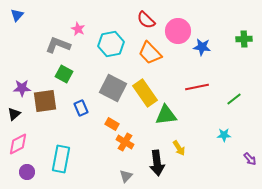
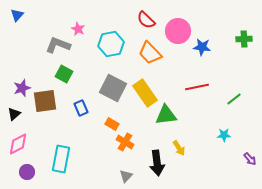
purple star: rotated 18 degrees counterclockwise
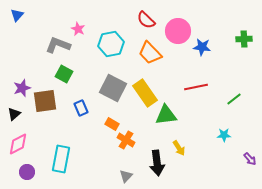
red line: moved 1 px left
orange cross: moved 1 px right, 2 px up
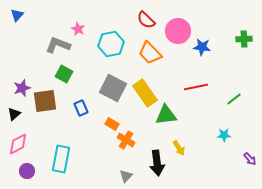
purple circle: moved 1 px up
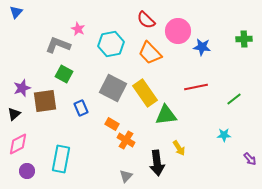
blue triangle: moved 1 px left, 3 px up
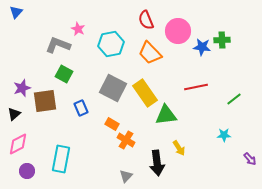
red semicircle: rotated 24 degrees clockwise
green cross: moved 22 px left, 1 px down
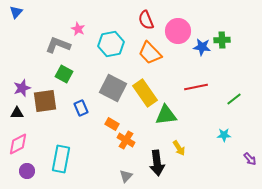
black triangle: moved 3 px right, 1 px up; rotated 40 degrees clockwise
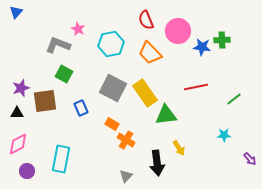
purple star: moved 1 px left
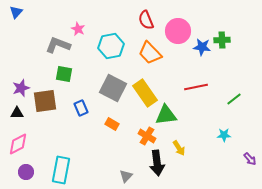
cyan hexagon: moved 2 px down
green square: rotated 18 degrees counterclockwise
orange cross: moved 21 px right, 4 px up
cyan rectangle: moved 11 px down
purple circle: moved 1 px left, 1 px down
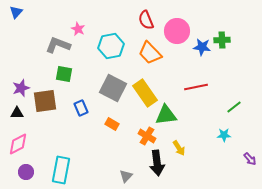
pink circle: moved 1 px left
green line: moved 8 px down
